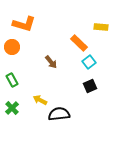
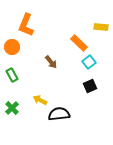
orange L-shape: moved 2 px right, 1 px down; rotated 95 degrees clockwise
green rectangle: moved 5 px up
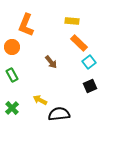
yellow rectangle: moved 29 px left, 6 px up
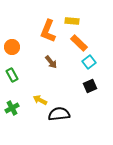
orange L-shape: moved 22 px right, 6 px down
green cross: rotated 16 degrees clockwise
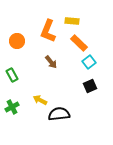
orange circle: moved 5 px right, 6 px up
green cross: moved 1 px up
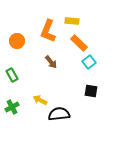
black square: moved 1 px right, 5 px down; rotated 32 degrees clockwise
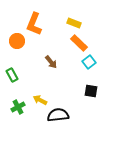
yellow rectangle: moved 2 px right, 2 px down; rotated 16 degrees clockwise
orange L-shape: moved 14 px left, 7 px up
green cross: moved 6 px right
black semicircle: moved 1 px left, 1 px down
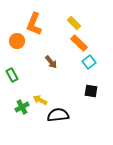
yellow rectangle: rotated 24 degrees clockwise
green cross: moved 4 px right
